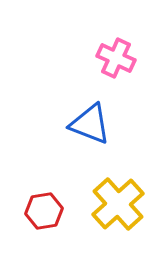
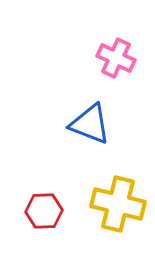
yellow cross: rotated 34 degrees counterclockwise
red hexagon: rotated 6 degrees clockwise
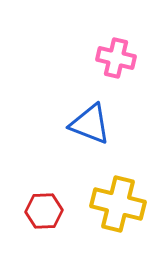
pink cross: rotated 12 degrees counterclockwise
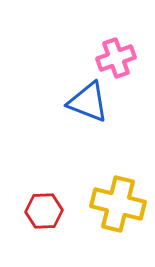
pink cross: rotated 33 degrees counterclockwise
blue triangle: moved 2 px left, 22 px up
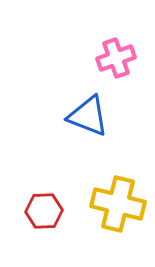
blue triangle: moved 14 px down
